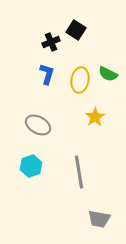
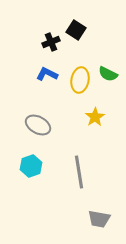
blue L-shape: rotated 80 degrees counterclockwise
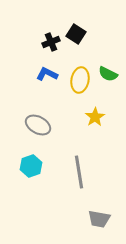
black square: moved 4 px down
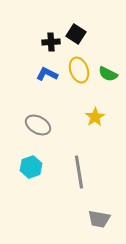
black cross: rotated 18 degrees clockwise
yellow ellipse: moved 1 px left, 10 px up; rotated 30 degrees counterclockwise
cyan hexagon: moved 1 px down
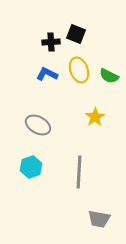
black square: rotated 12 degrees counterclockwise
green semicircle: moved 1 px right, 2 px down
gray line: rotated 12 degrees clockwise
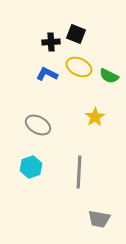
yellow ellipse: moved 3 px up; rotated 45 degrees counterclockwise
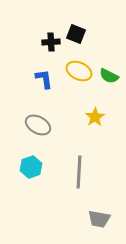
yellow ellipse: moved 4 px down
blue L-shape: moved 3 px left, 5 px down; rotated 55 degrees clockwise
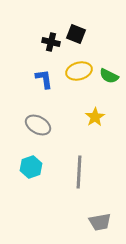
black cross: rotated 18 degrees clockwise
yellow ellipse: rotated 40 degrees counterclockwise
gray trapezoid: moved 1 px right, 3 px down; rotated 20 degrees counterclockwise
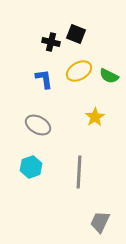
yellow ellipse: rotated 15 degrees counterclockwise
gray trapezoid: rotated 125 degrees clockwise
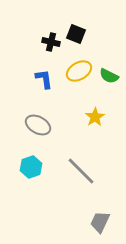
gray line: moved 2 px right, 1 px up; rotated 48 degrees counterclockwise
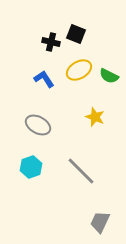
yellow ellipse: moved 1 px up
blue L-shape: rotated 25 degrees counterclockwise
yellow star: rotated 18 degrees counterclockwise
